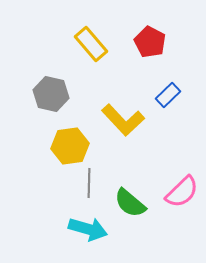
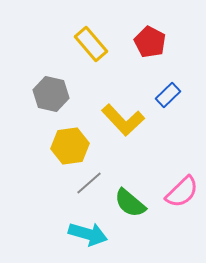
gray line: rotated 48 degrees clockwise
cyan arrow: moved 5 px down
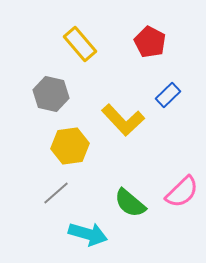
yellow rectangle: moved 11 px left
gray line: moved 33 px left, 10 px down
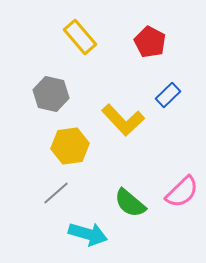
yellow rectangle: moved 7 px up
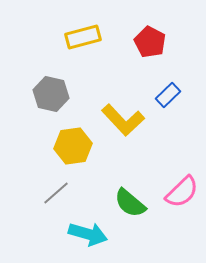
yellow rectangle: moved 3 px right; rotated 64 degrees counterclockwise
yellow hexagon: moved 3 px right
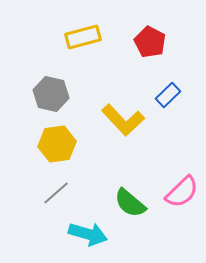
yellow hexagon: moved 16 px left, 2 px up
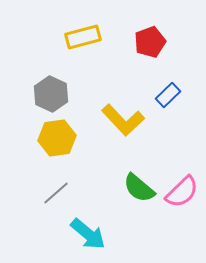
red pentagon: rotated 24 degrees clockwise
gray hexagon: rotated 12 degrees clockwise
yellow hexagon: moved 6 px up
green semicircle: moved 9 px right, 15 px up
cyan arrow: rotated 24 degrees clockwise
